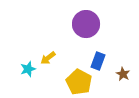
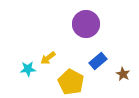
blue rectangle: rotated 30 degrees clockwise
cyan star: rotated 14 degrees clockwise
yellow pentagon: moved 8 px left
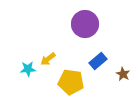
purple circle: moved 1 px left
yellow arrow: moved 1 px down
yellow pentagon: rotated 20 degrees counterclockwise
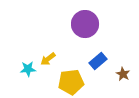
yellow pentagon: rotated 15 degrees counterclockwise
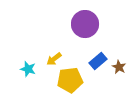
yellow arrow: moved 6 px right
cyan star: rotated 21 degrees clockwise
brown star: moved 4 px left, 7 px up
yellow pentagon: moved 1 px left, 2 px up
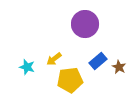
cyan star: moved 1 px left, 2 px up
